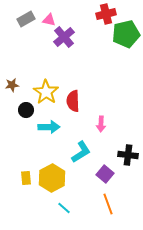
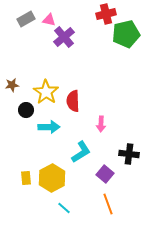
black cross: moved 1 px right, 1 px up
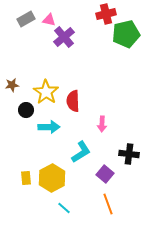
pink arrow: moved 1 px right
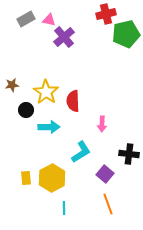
cyan line: rotated 48 degrees clockwise
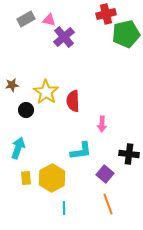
cyan arrow: moved 31 px left, 21 px down; rotated 70 degrees counterclockwise
cyan L-shape: moved 1 px up; rotated 25 degrees clockwise
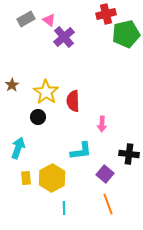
pink triangle: rotated 24 degrees clockwise
brown star: rotated 24 degrees counterclockwise
black circle: moved 12 px right, 7 px down
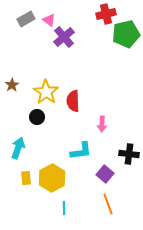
black circle: moved 1 px left
